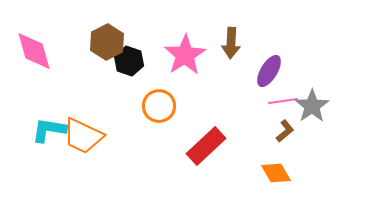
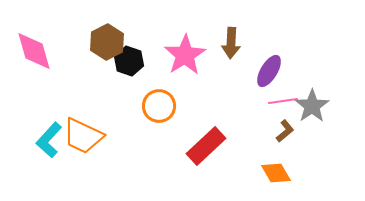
cyan L-shape: moved 10 px down; rotated 57 degrees counterclockwise
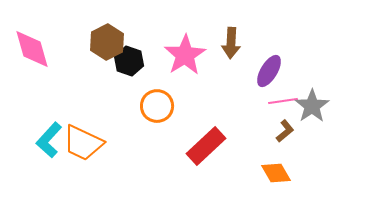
pink diamond: moved 2 px left, 2 px up
orange circle: moved 2 px left
orange trapezoid: moved 7 px down
